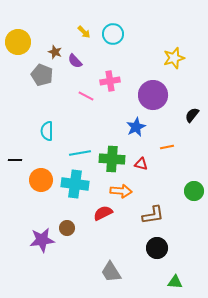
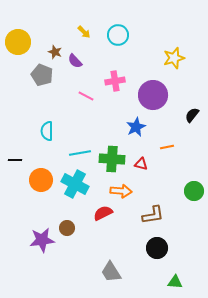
cyan circle: moved 5 px right, 1 px down
pink cross: moved 5 px right
cyan cross: rotated 20 degrees clockwise
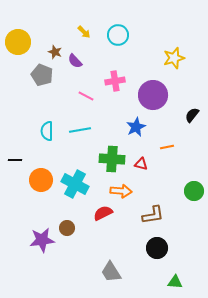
cyan line: moved 23 px up
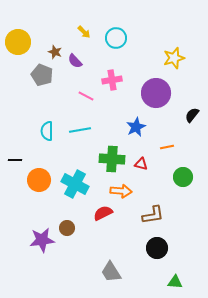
cyan circle: moved 2 px left, 3 px down
pink cross: moved 3 px left, 1 px up
purple circle: moved 3 px right, 2 px up
orange circle: moved 2 px left
green circle: moved 11 px left, 14 px up
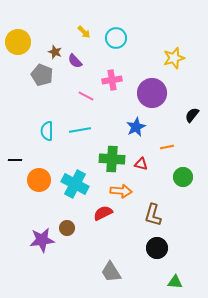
purple circle: moved 4 px left
brown L-shape: rotated 115 degrees clockwise
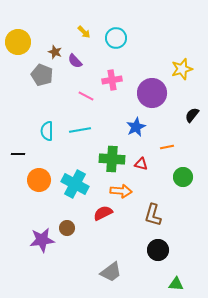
yellow star: moved 8 px right, 11 px down
black line: moved 3 px right, 6 px up
black circle: moved 1 px right, 2 px down
gray trapezoid: rotated 95 degrees counterclockwise
green triangle: moved 1 px right, 2 px down
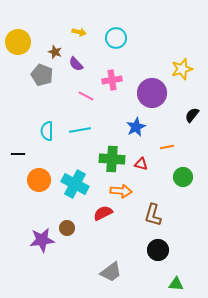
yellow arrow: moved 5 px left; rotated 32 degrees counterclockwise
purple semicircle: moved 1 px right, 3 px down
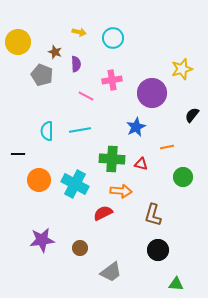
cyan circle: moved 3 px left
purple semicircle: rotated 140 degrees counterclockwise
brown circle: moved 13 px right, 20 px down
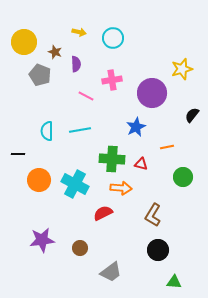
yellow circle: moved 6 px right
gray pentagon: moved 2 px left
orange arrow: moved 3 px up
brown L-shape: rotated 15 degrees clockwise
green triangle: moved 2 px left, 2 px up
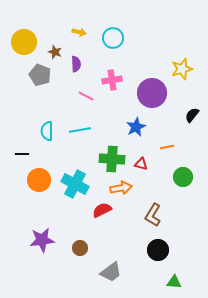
black line: moved 4 px right
orange arrow: rotated 15 degrees counterclockwise
red semicircle: moved 1 px left, 3 px up
